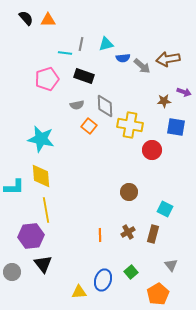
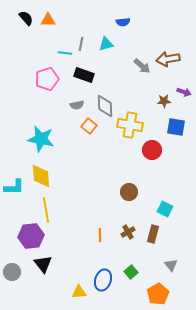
blue semicircle: moved 36 px up
black rectangle: moved 1 px up
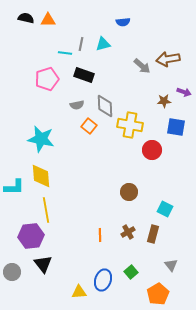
black semicircle: rotated 35 degrees counterclockwise
cyan triangle: moved 3 px left
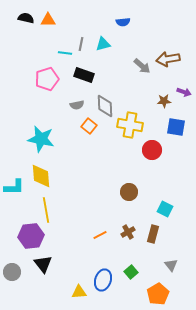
orange line: rotated 64 degrees clockwise
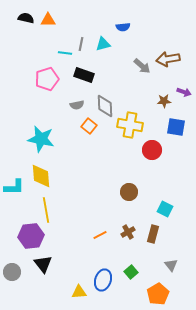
blue semicircle: moved 5 px down
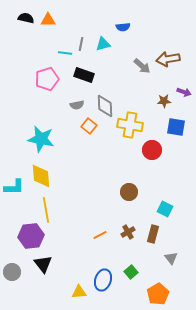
gray triangle: moved 7 px up
